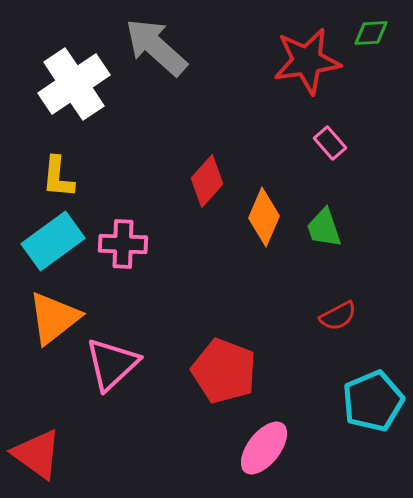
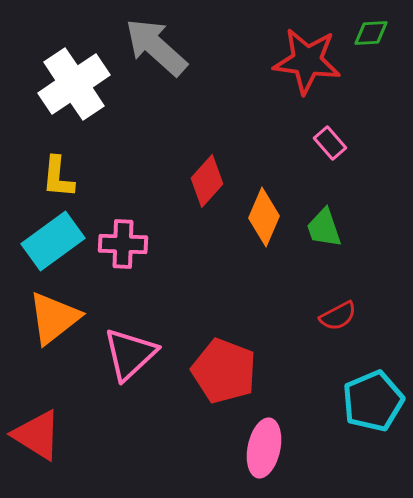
red star: rotated 16 degrees clockwise
pink triangle: moved 18 px right, 10 px up
pink ellipse: rotated 26 degrees counterclockwise
red triangle: moved 19 px up; rotated 4 degrees counterclockwise
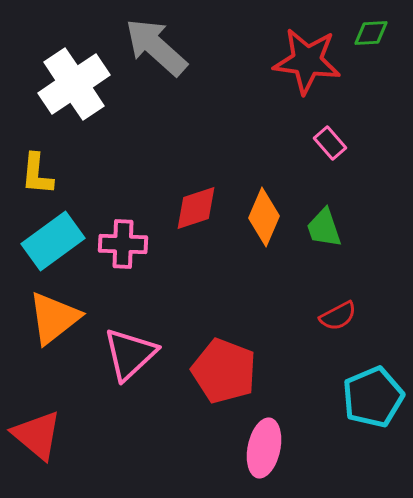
yellow L-shape: moved 21 px left, 3 px up
red diamond: moved 11 px left, 27 px down; rotated 30 degrees clockwise
cyan pentagon: moved 4 px up
red triangle: rotated 8 degrees clockwise
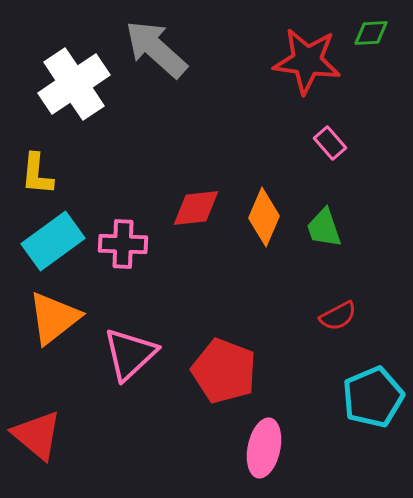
gray arrow: moved 2 px down
red diamond: rotated 12 degrees clockwise
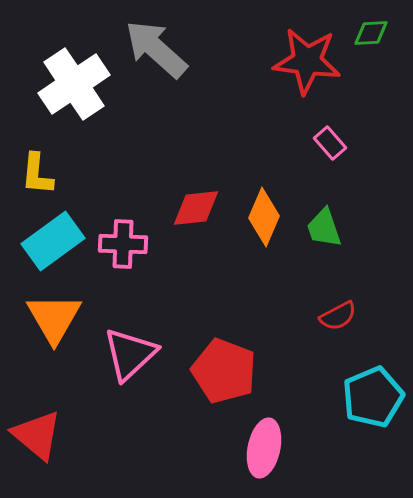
orange triangle: rotated 22 degrees counterclockwise
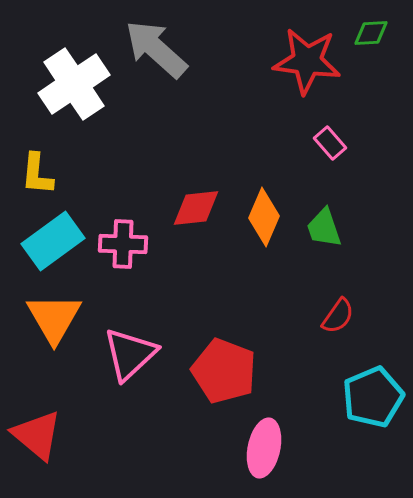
red semicircle: rotated 27 degrees counterclockwise
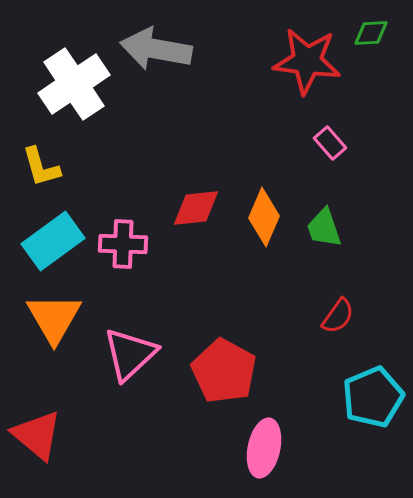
gray arrow: rotated 32 degrees counterclockwise
yellow L-shape: moved 4 px right, 7 px up; rotated 21 degrees counterclockwise
red pentagon: rotated 8 degrees clockwise
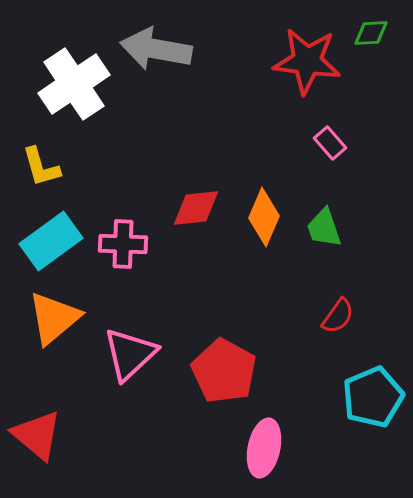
cyan rectangle: moved 2 px left
orange triangle: rotated 20 degrees clockwise
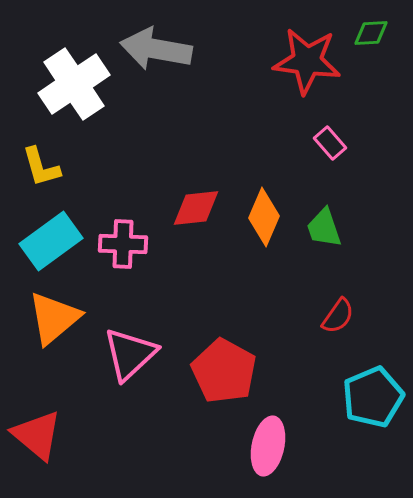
pink ellipse: moved 4 px right, 2 px up
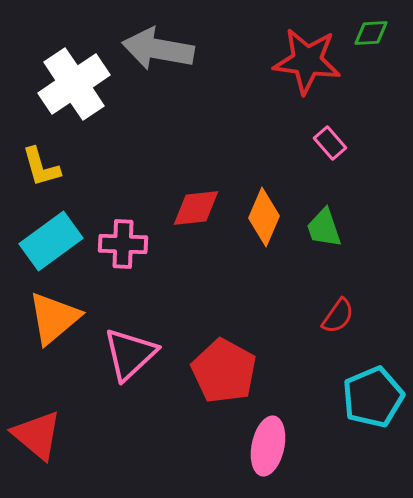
gray arrow: moved 2 px right
